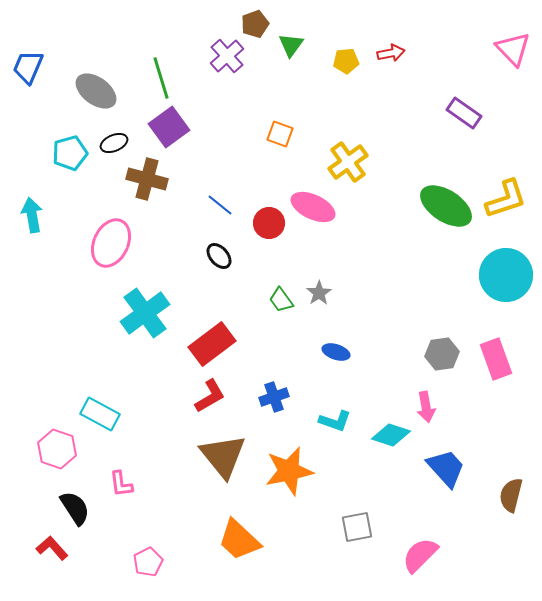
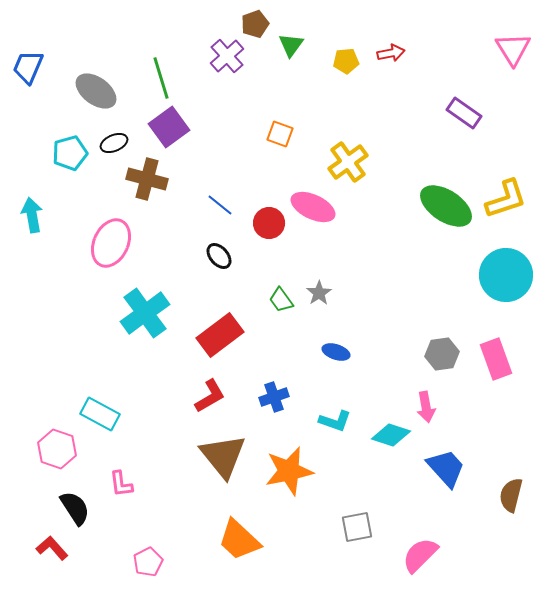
pink triangle at (513, 49): rotated 12 degrees clockwise
red rectangle at (212, 344): moved 8 px right, 9 px up
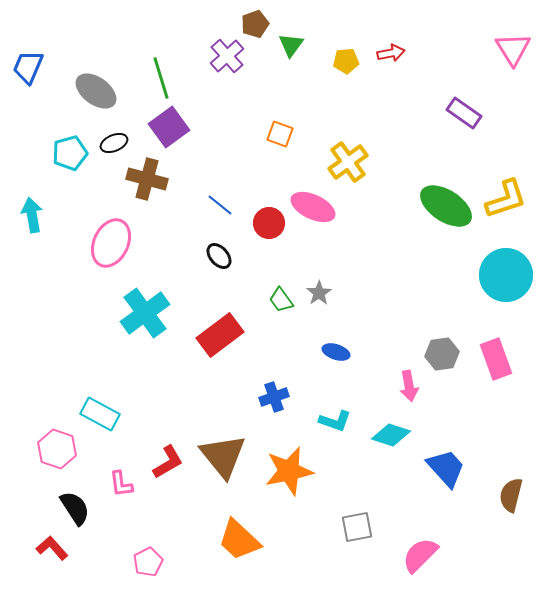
red L-shape at (210, 396): moved 42 px left, 66 px down
pink arrow at (426, 407): moved 17 px left, 21 px up
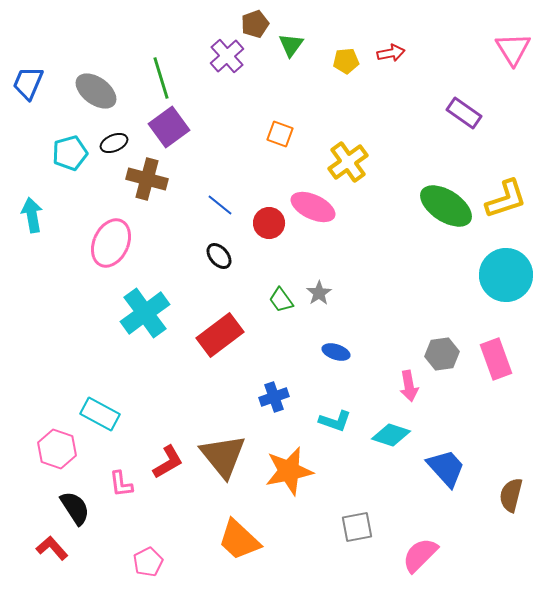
blue trapezoid at (28, 67): moved 16 px down
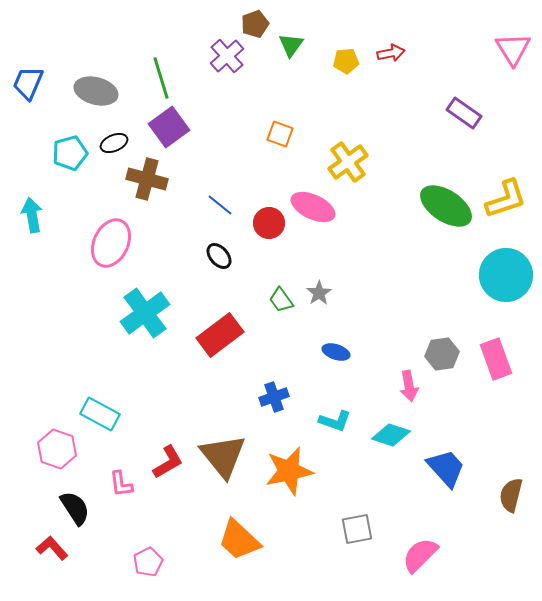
gray ellipse at (96, 91): rotated 21 degrees counterclockwise
gray square at (357, 527): moved 2 px down
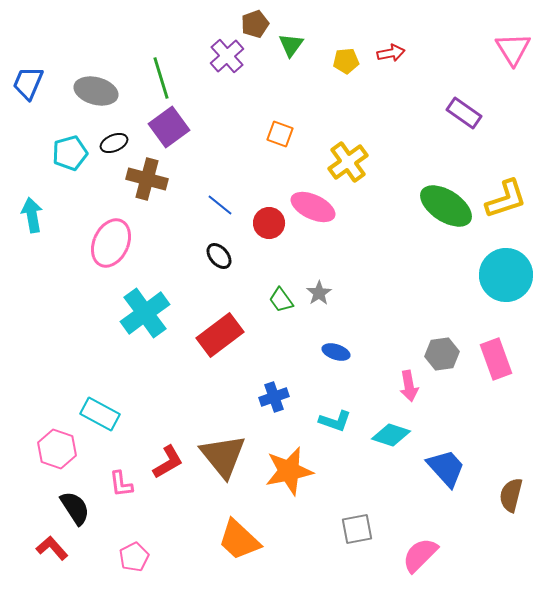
pink pentagon at (148, 562): moved 14 px left, 5 px up
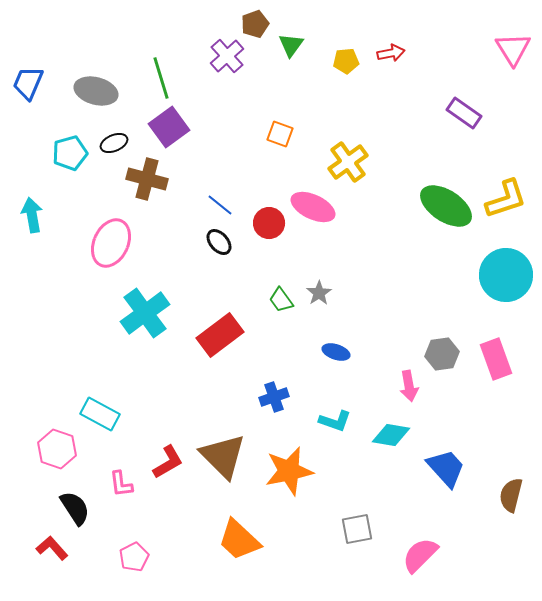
black ellipse at (219, 256): moved 14 px up
cyan diamond at (391, 435): rotated 9 degrees counterclockwise
brown triangle at (223, 456): rotated 6 degrees counterclockwise
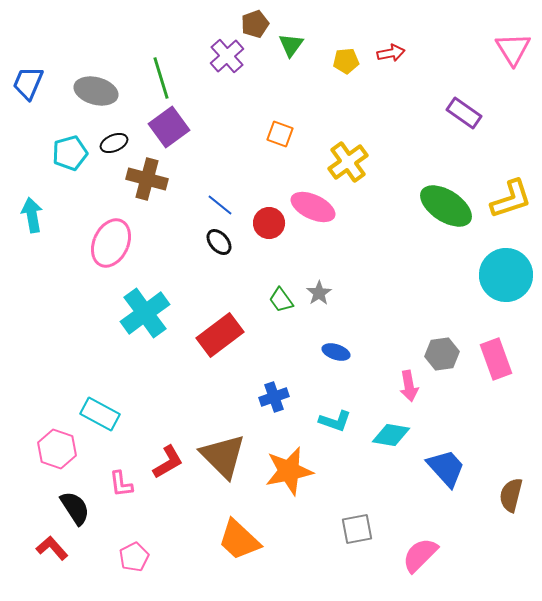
yellow L-shape at (506, 199): moved 5 px right
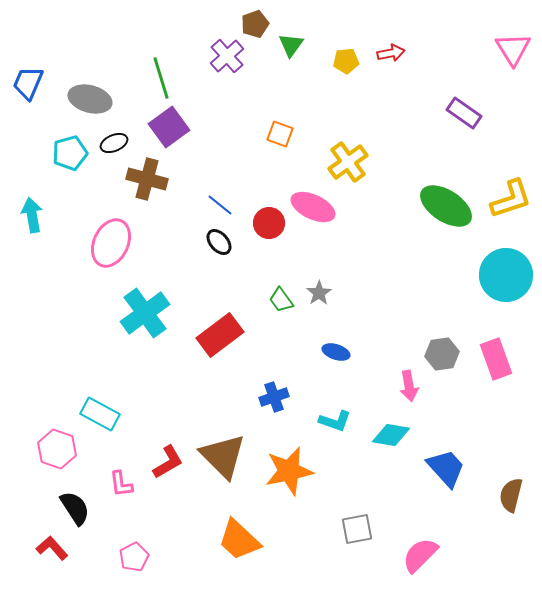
gray ellipse at (96, 91): moved 6 px left, 8 px down
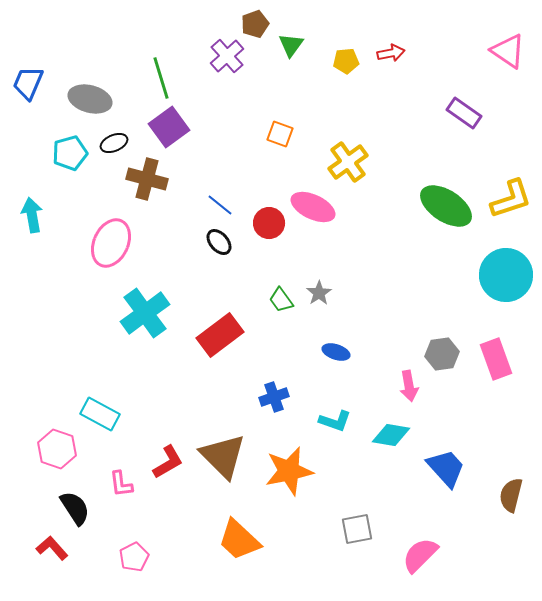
pink triangle at (513, 49): moved 5 px left, 2 px down; rotated 24 degrees counterclockwise
